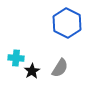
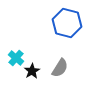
blue hexagon: rotated 12 degrees counterclockwise
cyan cross: rotated 35 degrees clockwise
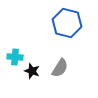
cyan cross: moved 1 px left, 1 px up; rotated 35 degrees counterclockwise
black star: rotated 21 degrees counterclockwise
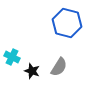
cyan cross: moved 3 px left; rotated 21 degrees clockwise
gray semicircle: moved 1 px left, 1 px up
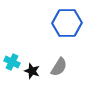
blue hexagon: rotated 16 degrees counterclockwise
cyan cross: moved 5 px down
